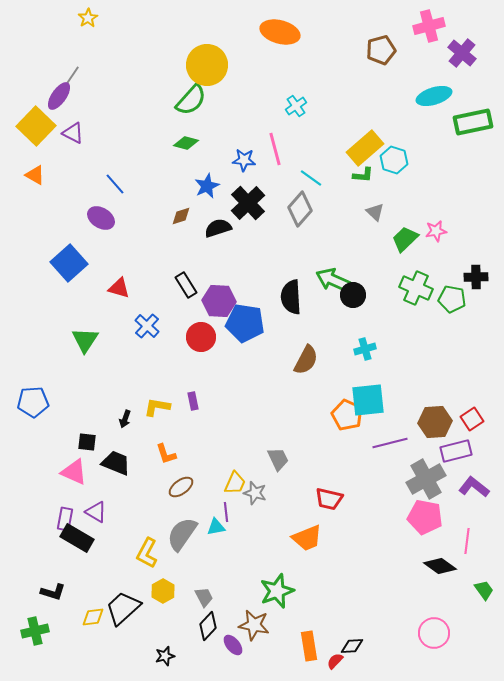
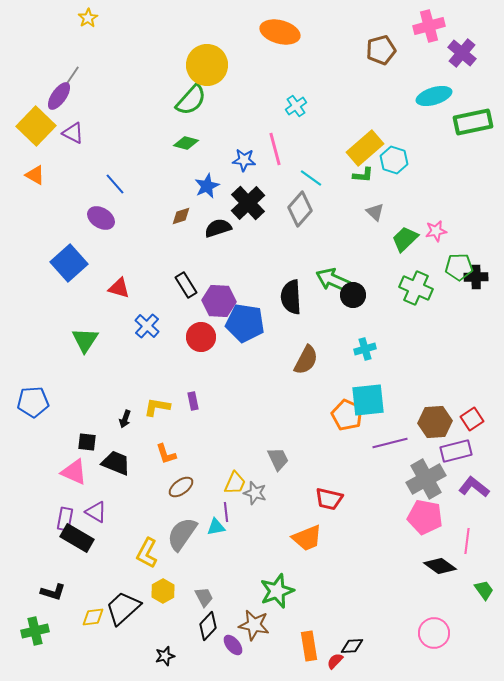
green pentagon at (452, 299): moved 7 px right, 32 px up; rotated 12 degrees counterclockwise
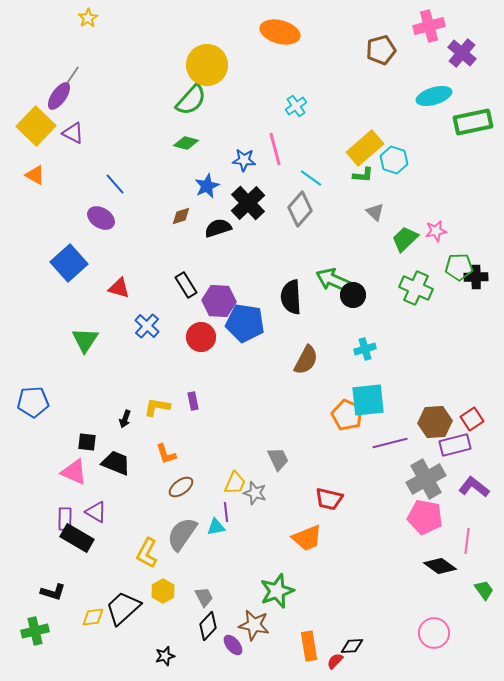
purple rectangle at (456, 451): moved 1 px left, 6 px up
purple rectangle at (65, 519): rotated 10 degrees counterclockwise
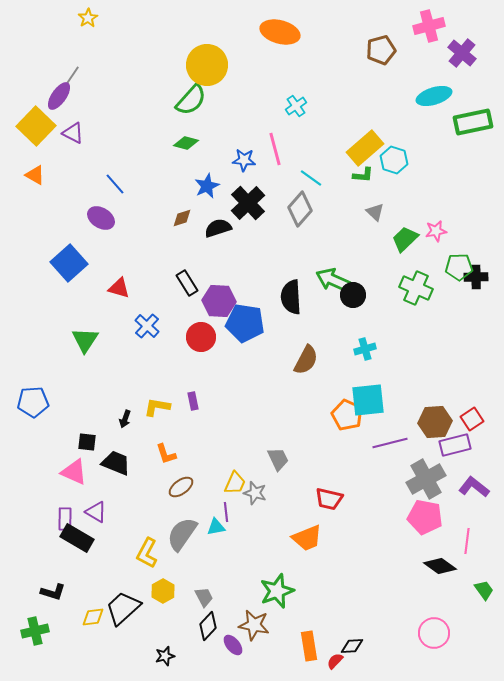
brown diamond at (181, 216): moved 1 px right, 2 px down
black rectangle at (186, 285): moved 1 px right, 2 px up
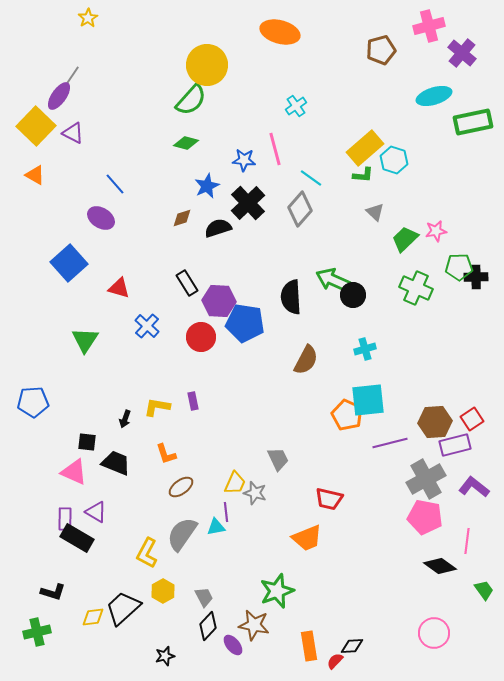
green cross at (35, 631): moved 2 px right, 1 px down
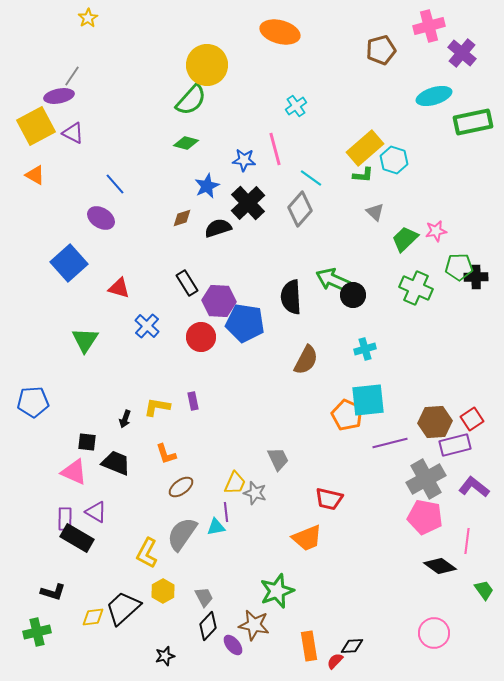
purple ellipse at (59, 96): rotated 44 degrees clockwise
yellow square at (36, 126): rotated 18 degrees clockwise
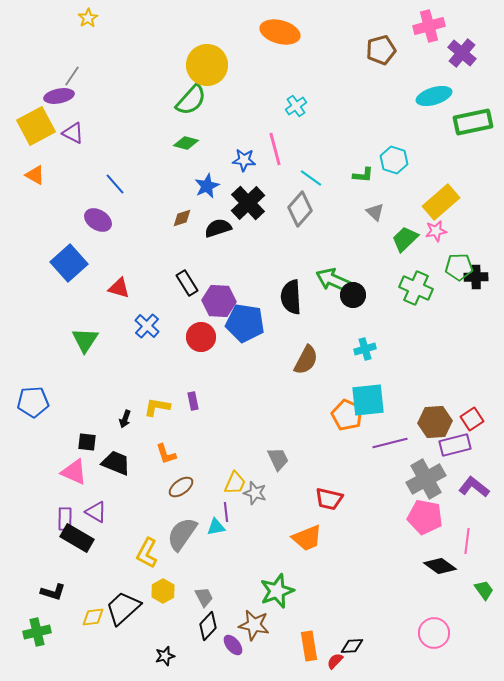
yellow rectangle at (365, 148): moved 76 px right, 54 px down
purple ellipse at (101, 218): moved 3 px left, 2 px down
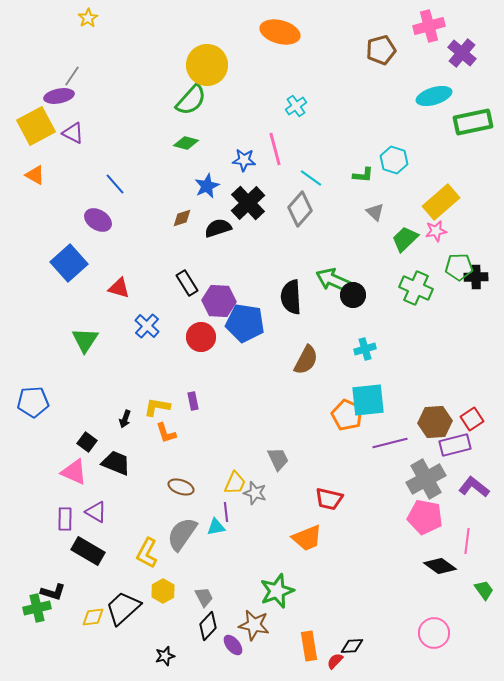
black square at (87, 442): rotated 30 degrees clockwise
orange L-shape at (166, 454): moved 21 px up
brown ellipse at (181, 487): rotated 55 degrees clockwise
black rectangle at (77, 538): moved 11 px right, 13 px down
green cross at (37, 632): moved 24 px up
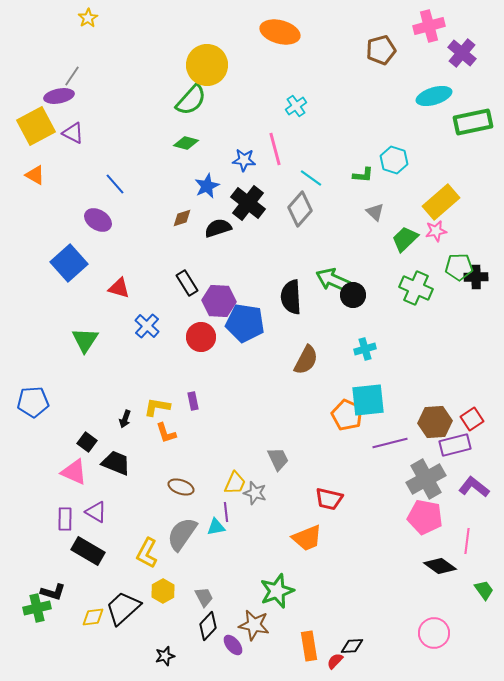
black cross at (248, 203): rotated 8 degrees counterclockwise
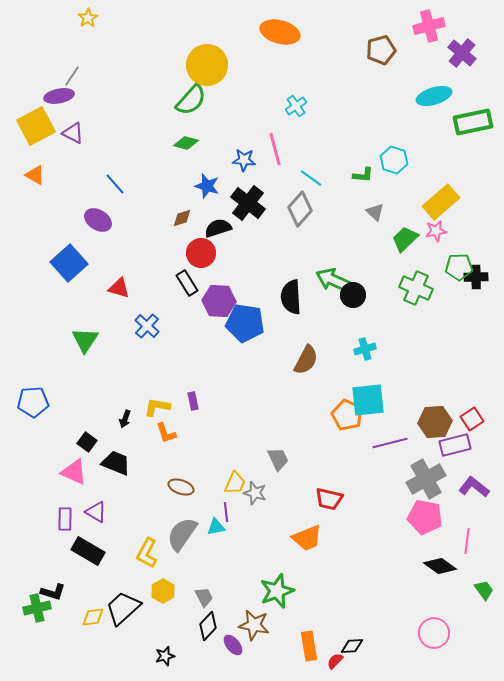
blue star at (207, 186): rotated 30 degrees counterclockwise
red circle at (201, 337): moved 84 px up
